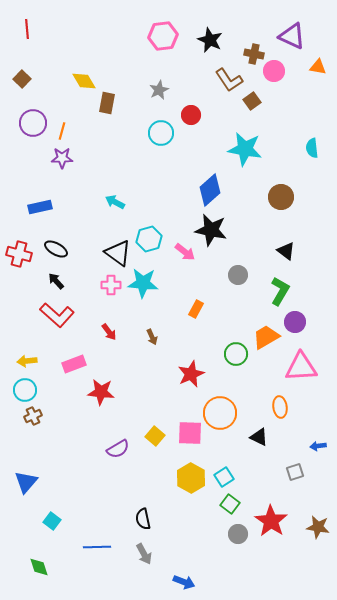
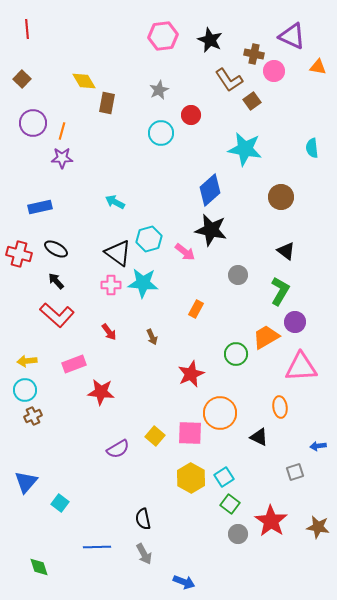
cyan square at (52, 521): moved 8 px right, 18 px up
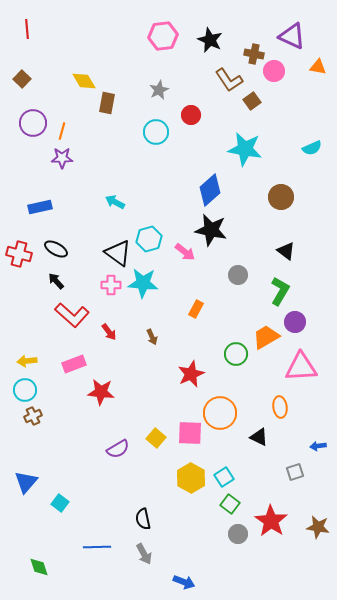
cyan circle at (161, 133): moved 5 px left, 1 px up
cyan semicircle at (312, 148): rotated 108 degrees counterclockwise
red L-shape at (57, 315): moved 15 px right
yellow square at (155, 436): moved 1 px right, 2 px down
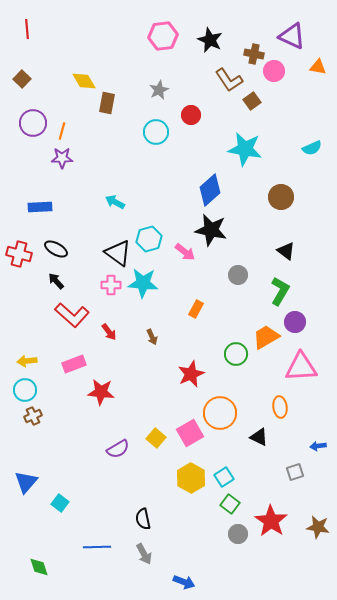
blue rectangle at (40, 207): rotated 10 degrees clockwise
pink square at (190, 433): rotated 32 degrees counterclockwise
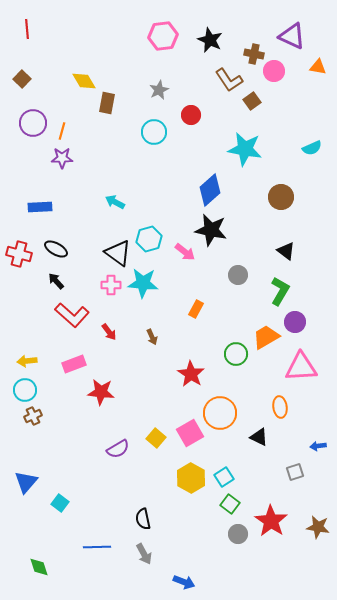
cyan circle at (156, 132): moved 2 px left
red star at (191, 374): rotated 16 degrees counterclockwise
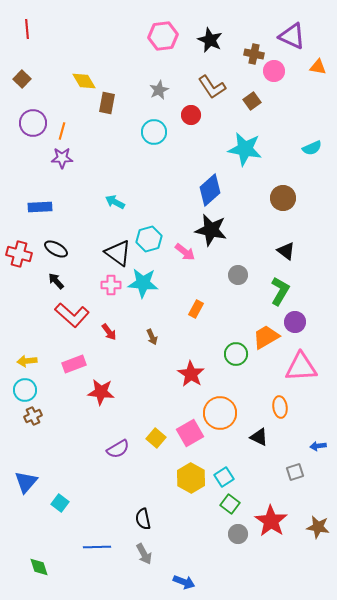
brown L-shape at (229, 80): moved 17 px left, 7 px down
brown circle at (281, 197): moved 2 px right, 1 px down
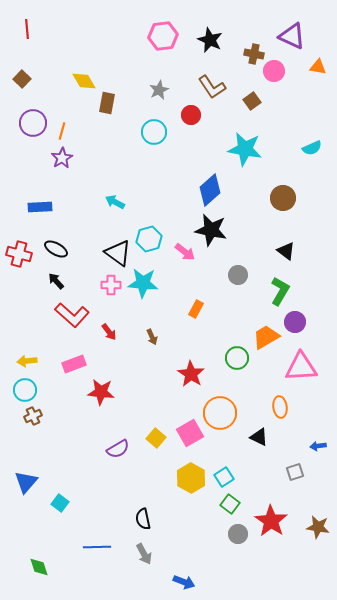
purple star at (62, 158): rotated 30 degrees counterclockwise
green circle at (236, 354): moved 1 px right, 4 px down
